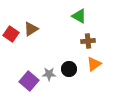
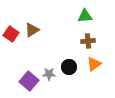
green triangle: moved 6 px right; rotated 35 degrees counterclockwise
brown triangle: moved 1 px right, 1 px down
black circle: moved 2 px up
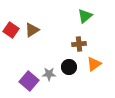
green triangle: rotated 35 degrees counterclockwise
red square: moved 4 px up
brown cross: moved 9 px left, 3 px down
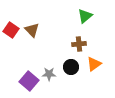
brown triangle: rotated 42 degrees counterclockwise
black circle: moved 2 px right
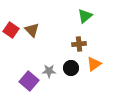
black circle: moved 1 px down
gray star: moved 3 px up
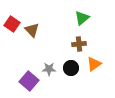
green triangle: moved 3 px left, 2 px down
red square: moved 1 px right, 6 px up
gray star: moved 2 px up
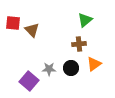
green triangle: moved 3 px right, 2 px down
red square: moved 1 px right, 1 px up; rotated 28 degrees counterclockwise
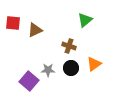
brown triangle: moved 3 px right; rotated 49 degrees clockwise
brown cross: moved 10 px left, 2 px down; rotated 24 degrees clockwise
gray star: moved 1 px left, 1 px down
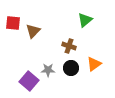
brown triangle: moved 2 px left, 1 px down; rotated 21 degrees counterclockwise
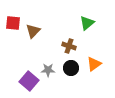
green triangle: moved 2 px right, 3 px down
